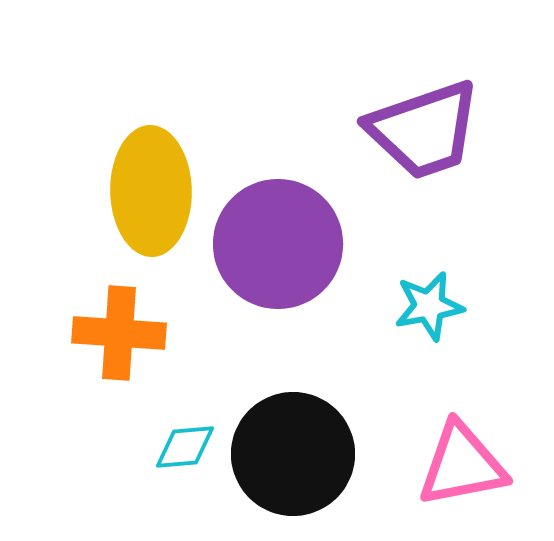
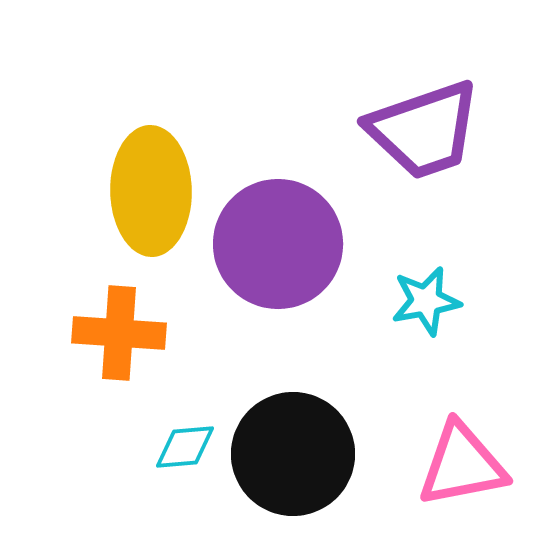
cyan star: moved 3 px left, 5 px up
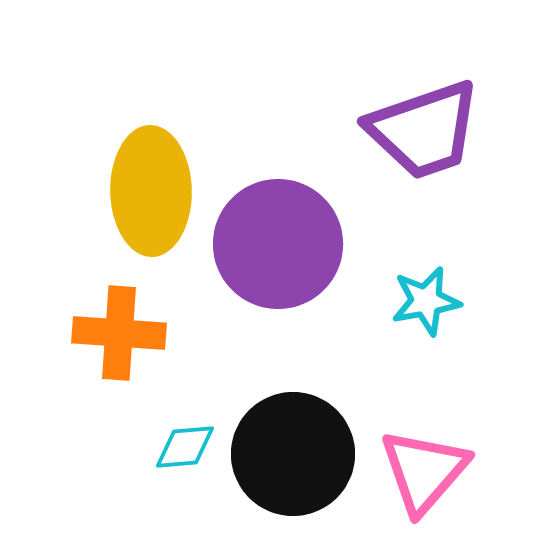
pink triangle: moved 38 px left, 6 px down; rotated 38 degrees counterclockwise
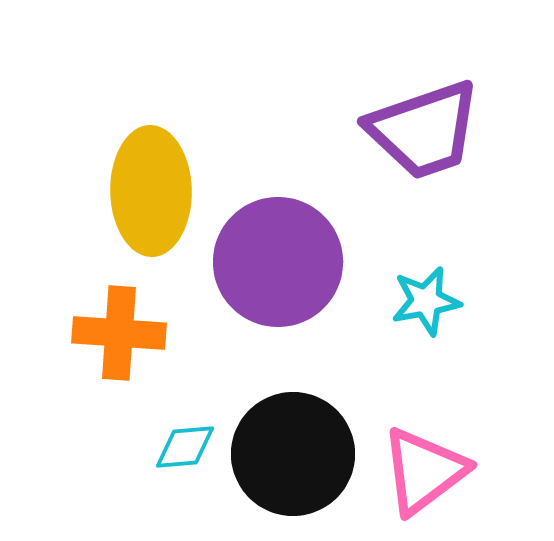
purple circle: moved 18 px down
pink triangle: rotated 12 degrees clockwise
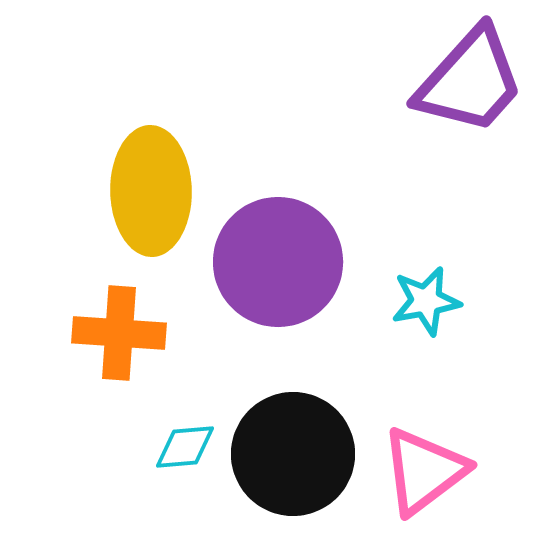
purple trapezoid: moved 46 px right, 49 px up; rotated 29 degrees counterclockwise
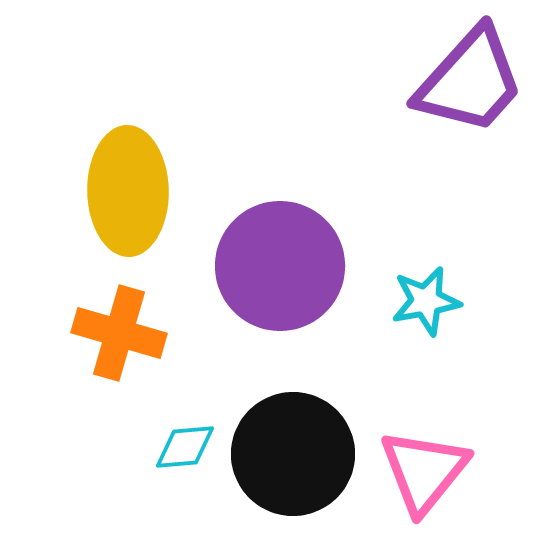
yellow ellipse: moved 23 px left
purple circle: moved 2 px right, 4 px down
orange cross: rotated 12 degrees clockwise
pink triangle: rotated 14 degrees counterclockwise
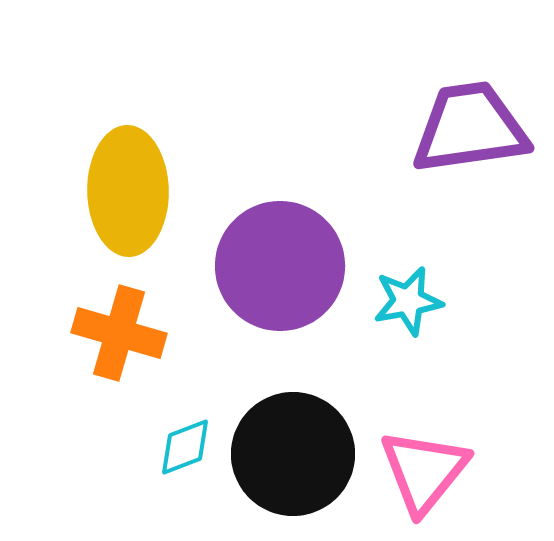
purple trapezoid: moved 47 px down; rotated 140 degrees counterclockwise
cyan star: moved 18 px left
cyan diamond: rotated 16 degrees counterclockwise
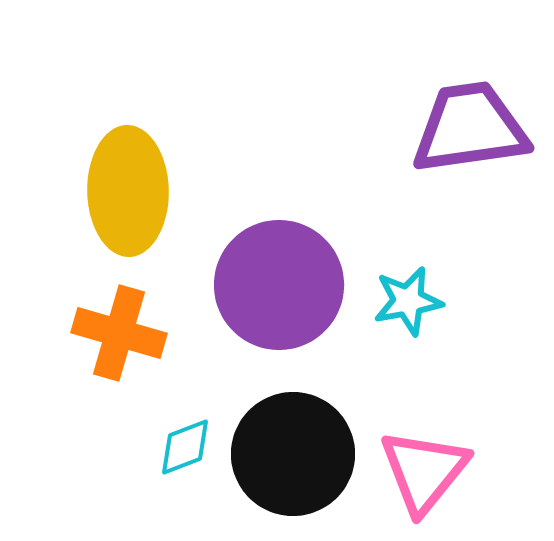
purple circle: moved 1 px left, 19 px down
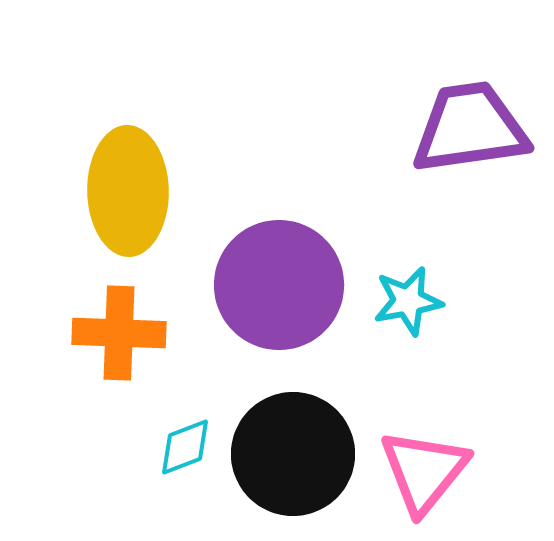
orange cross: rotated 14 degrees counterclockwise
